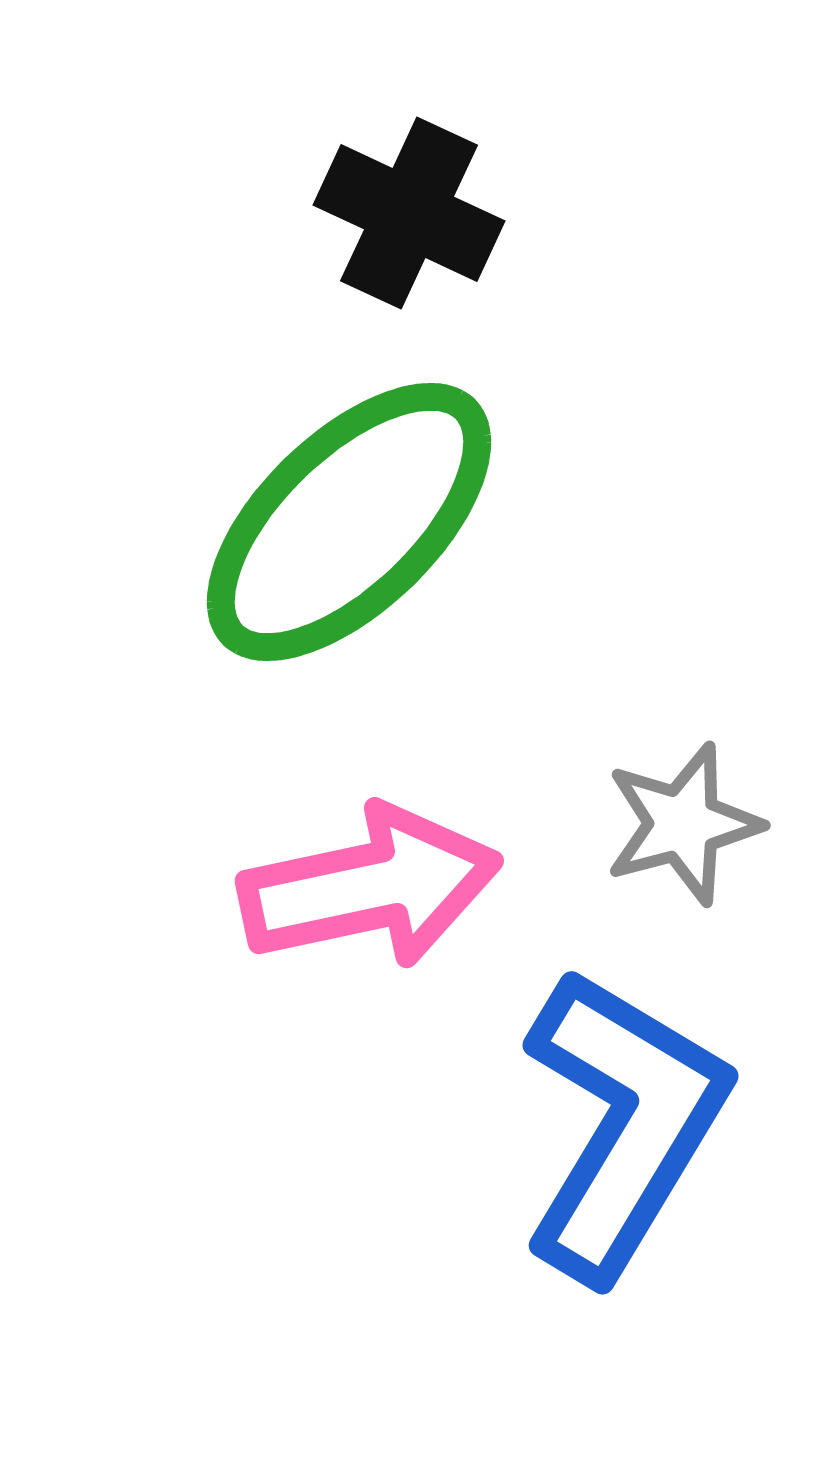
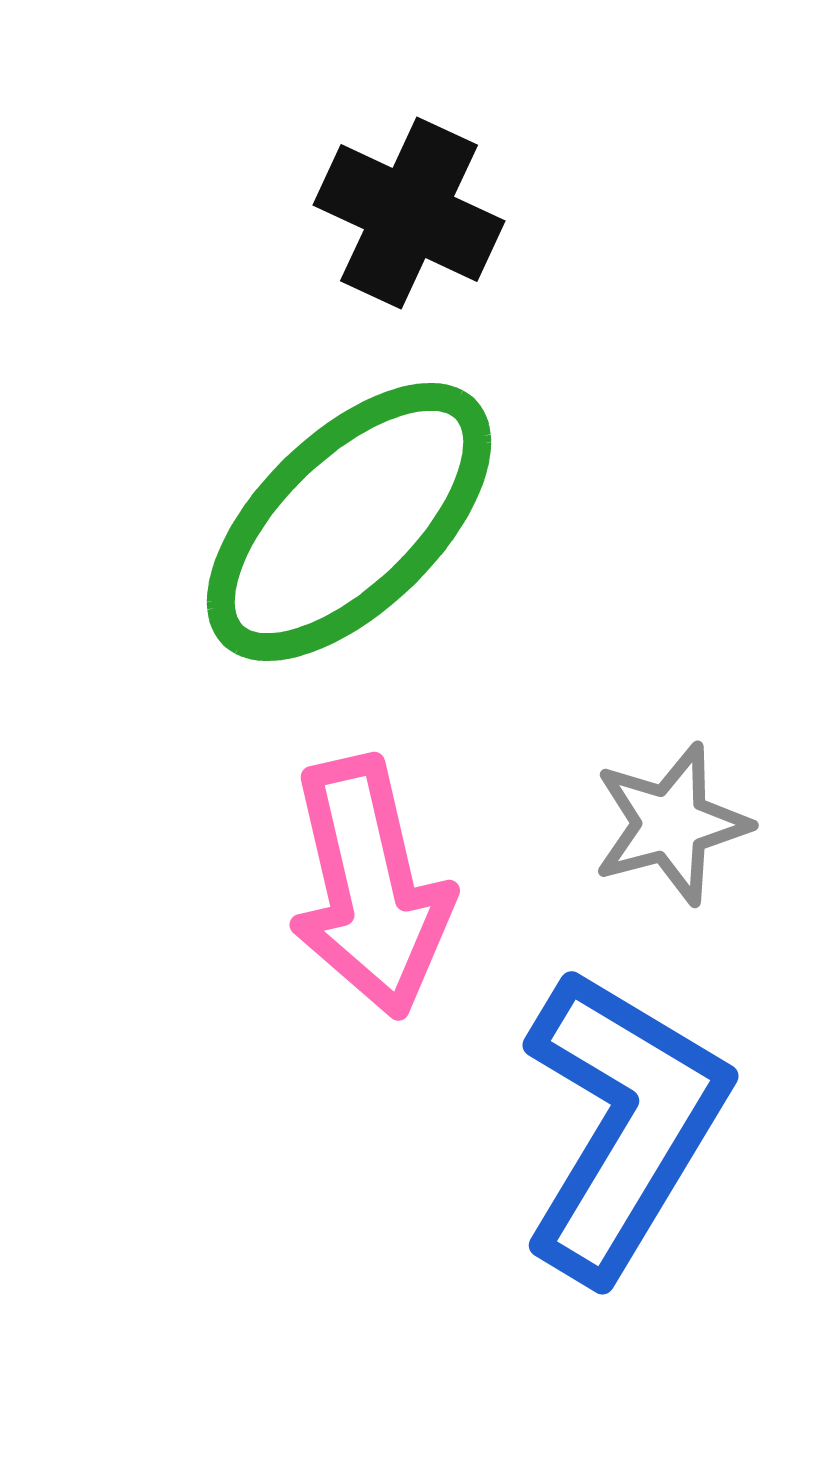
gray star: moved 12 px left
pink arrow: rotated 89 degrees clockwise
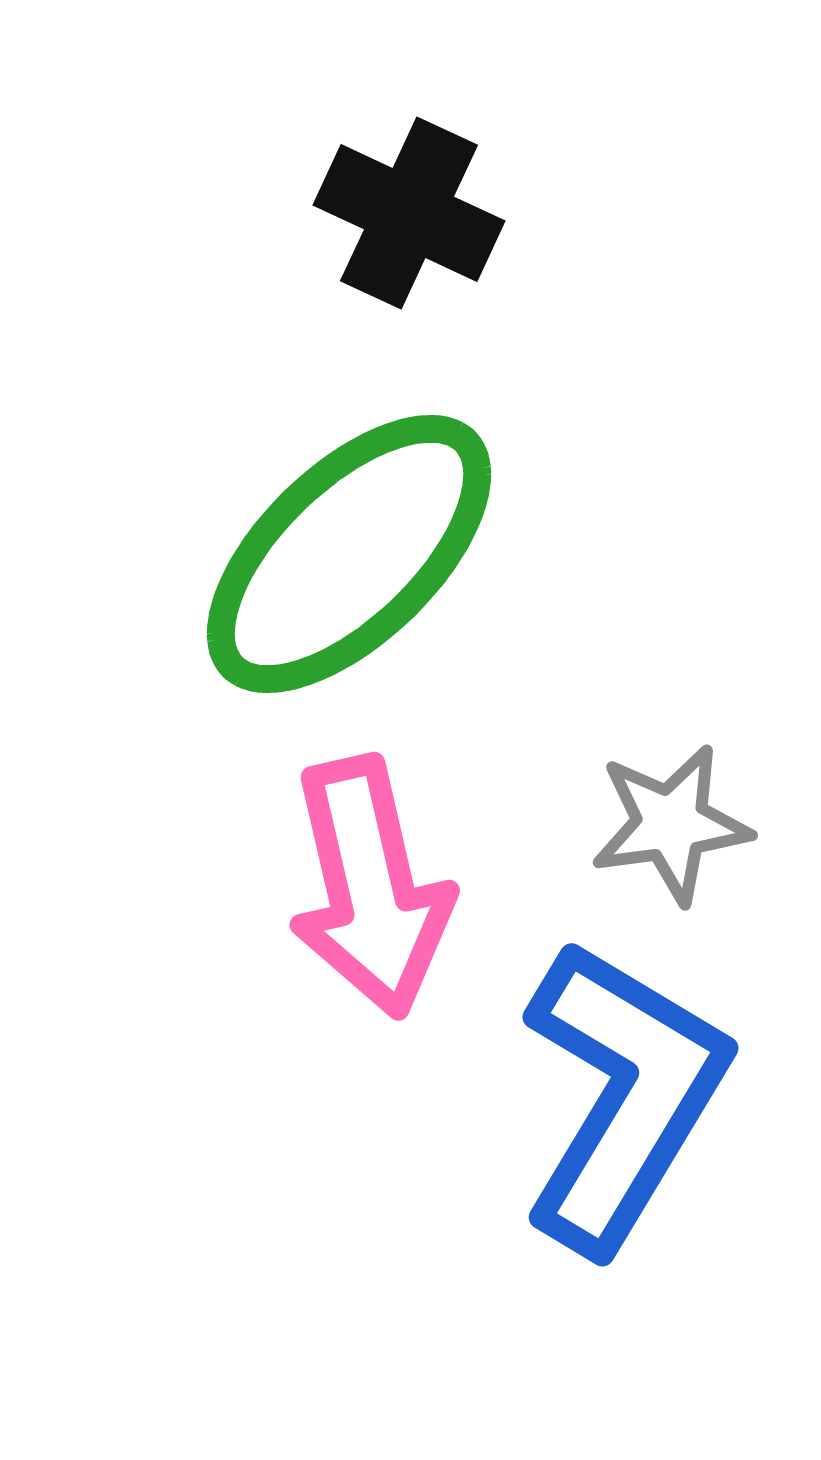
green ellipse: moved 32 px down
gray star: rotated 7 degrees clockwise
blue L-shape: moved 28 px up
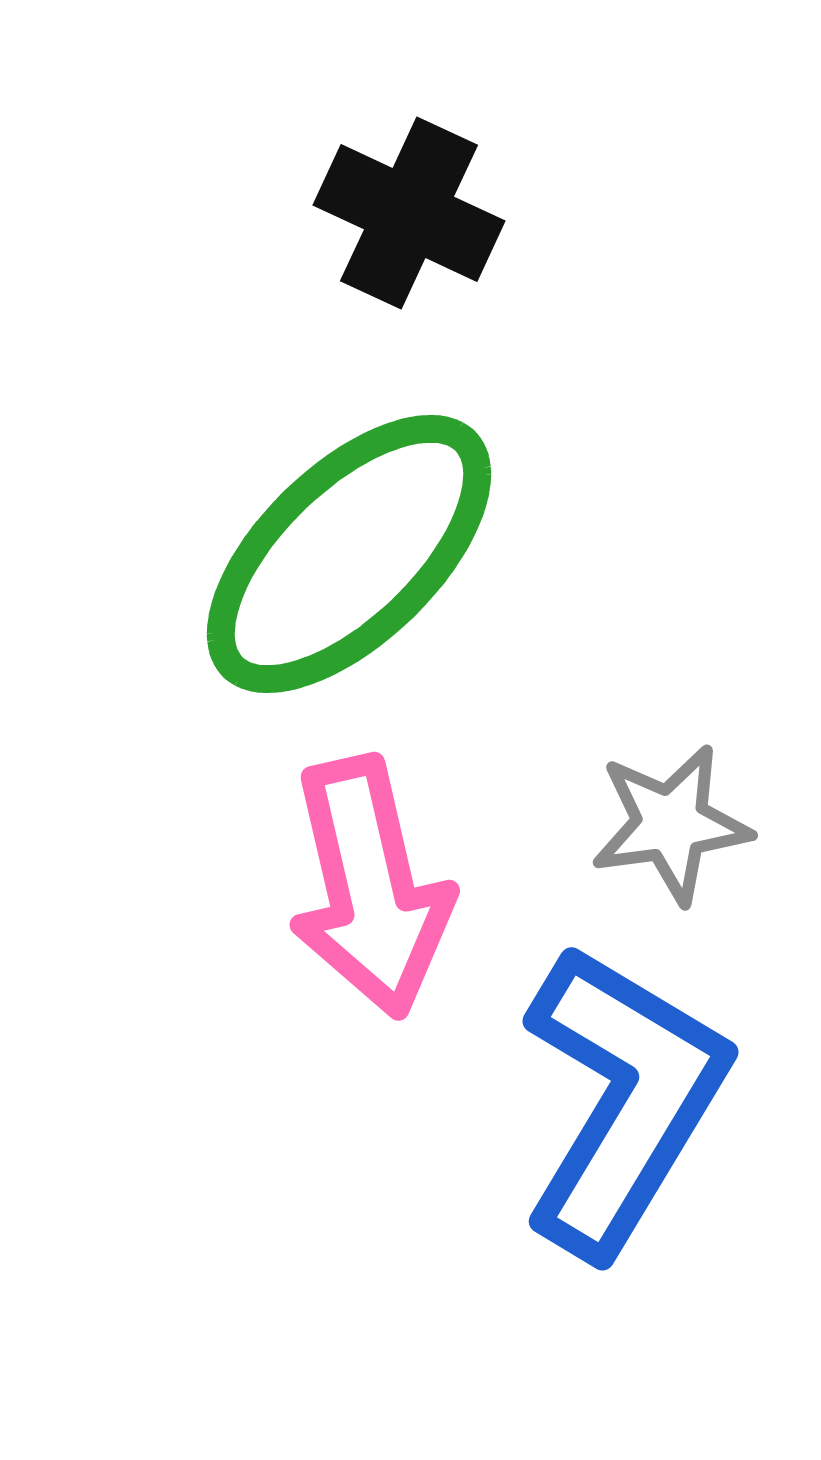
blue L-shape: moved 4 px down
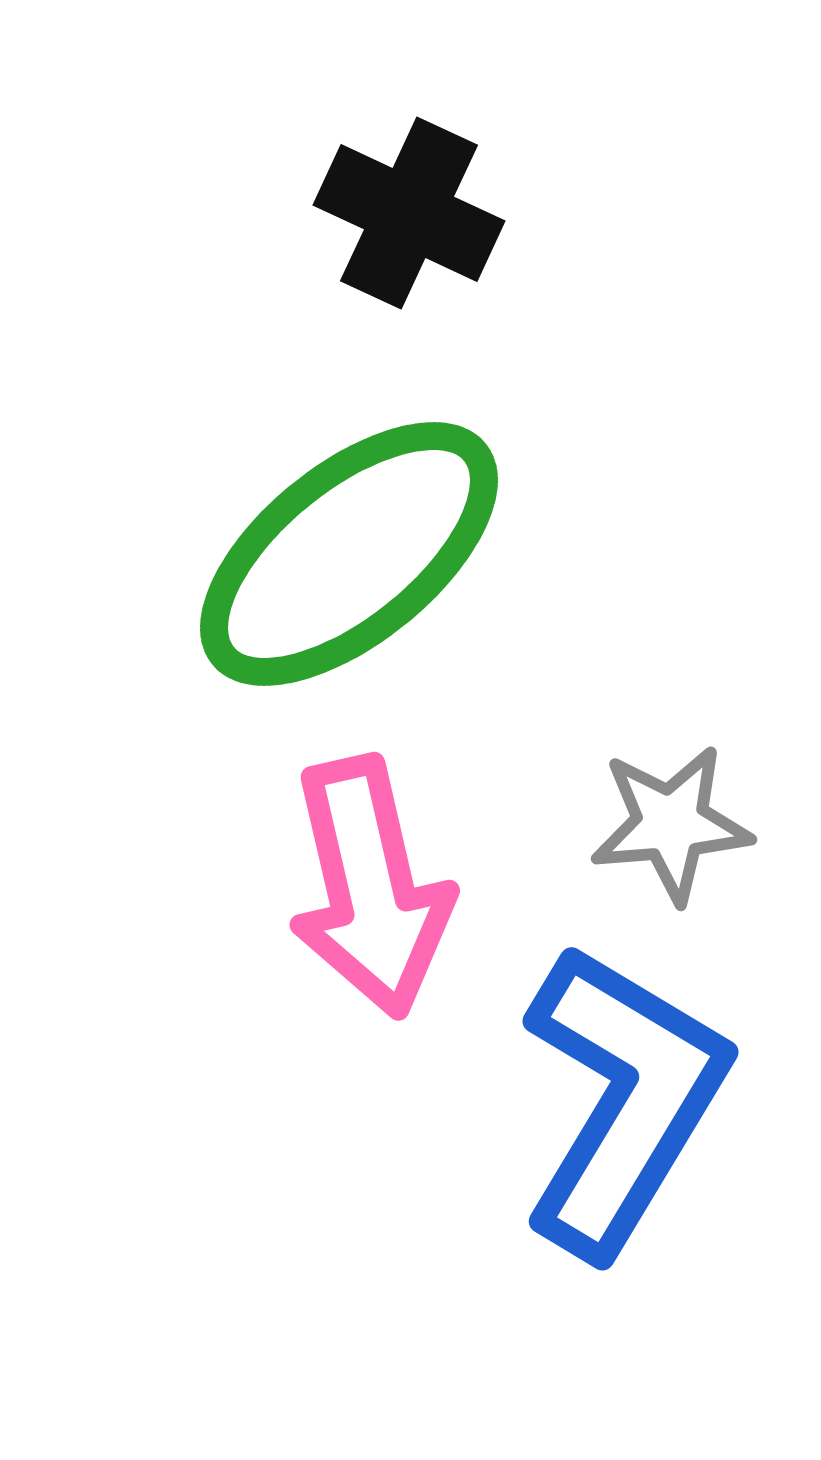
green ellipse: rotated 5 degrees clockwise
gray star: rotated 3 degrees clockwise
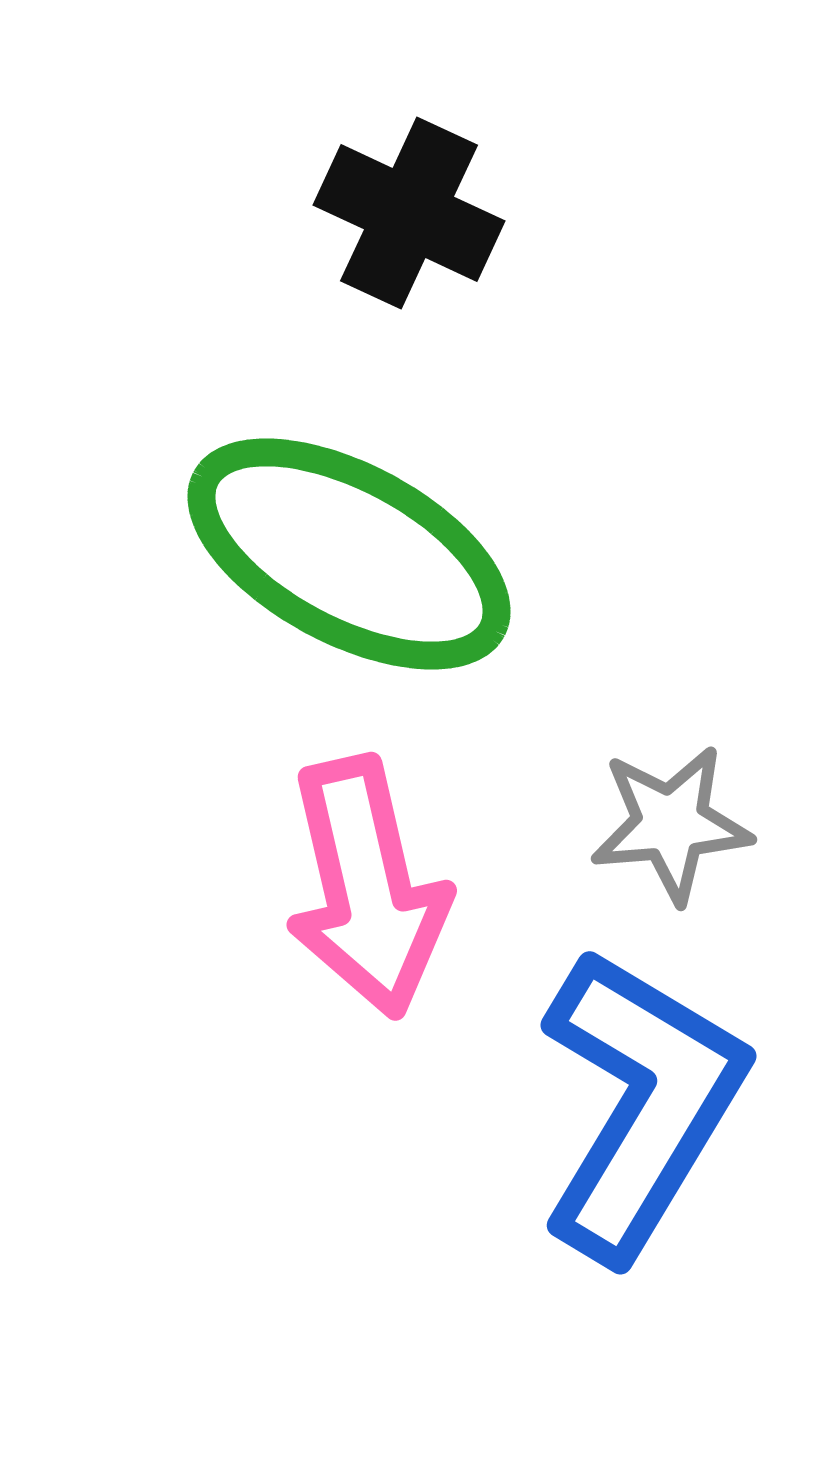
green ellipse: rotated 67 degrees clockwise
pink arrow: moved 3 px left
blue L-shape: moved 18 px right, 4 px down
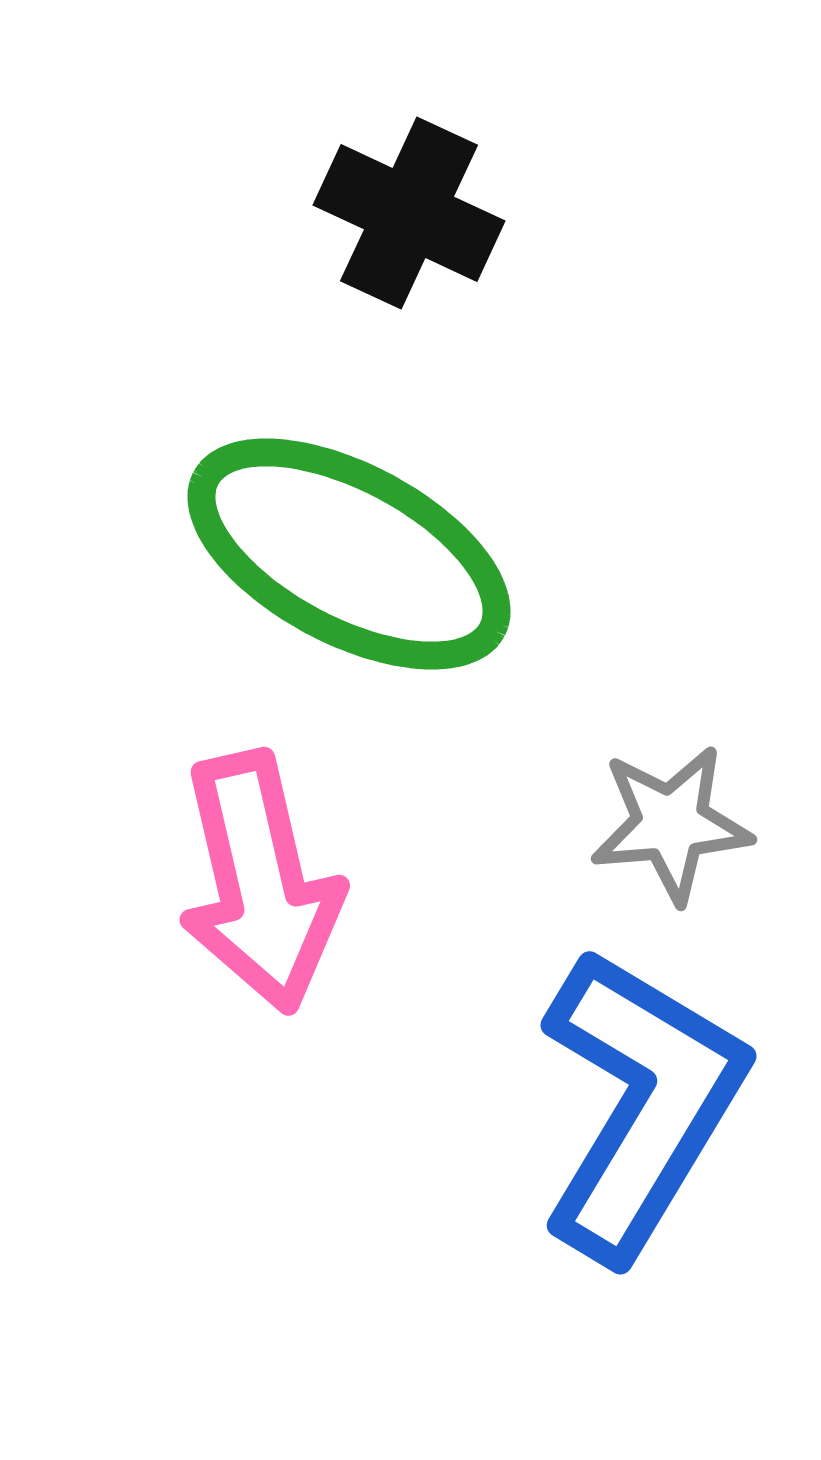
pink arrow: moved 107 px left, 5 px up
